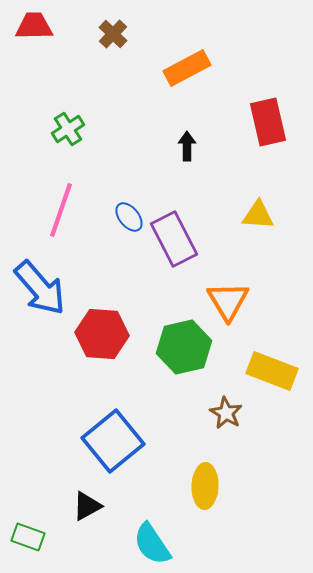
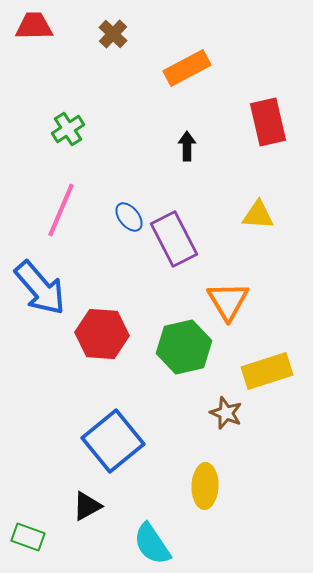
pink line: rotated 4 degrees clockwise
yellow rectangle: moved 5 px left; rotated 39 degrees counterclockwise
brown star: rotated 8 degrees counterclockwise
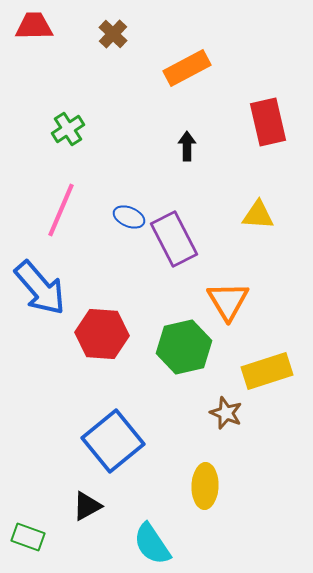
blue ellipse: rotated 28 degrees counterclockwise
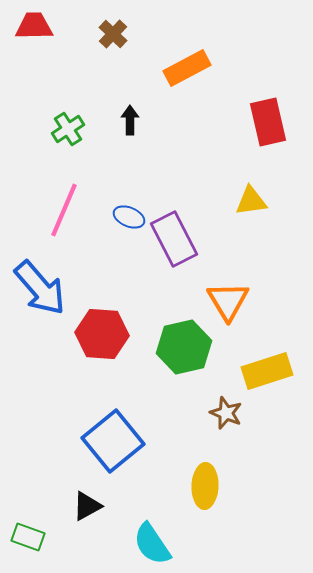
black arrow: moved 57 px left, 26 px up
pink line: moved 3 px right
yellow triangle: moved 7 px left, 14 px up; rotated 12 degrees counterclockwise
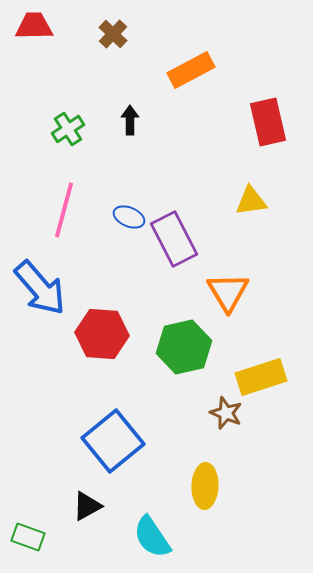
orange rectangle: moved 4 px right, 2 px down
pink line: rotated 8 degrees counterclockwise
orange triangle: moved 9 px up
yellow rectangle: moved 6 px left, 6 px down
cyan semicircle: moved 7 px up
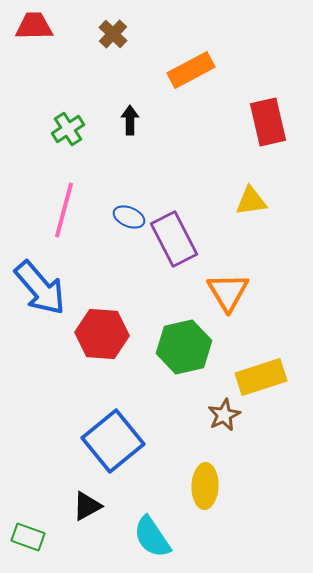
brown star: moved 2 px left, 2 px down; rotated 24 degrees clockwise
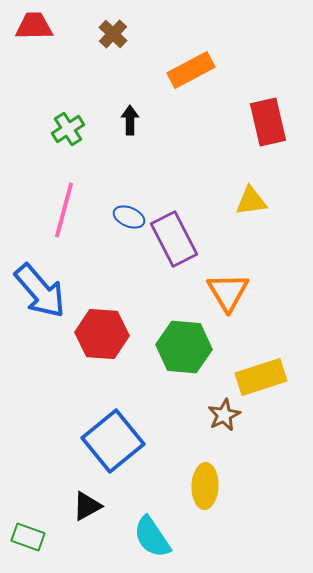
blue arrow: moved 3 px down
green hexagon: rotated 18 degrees clockwise
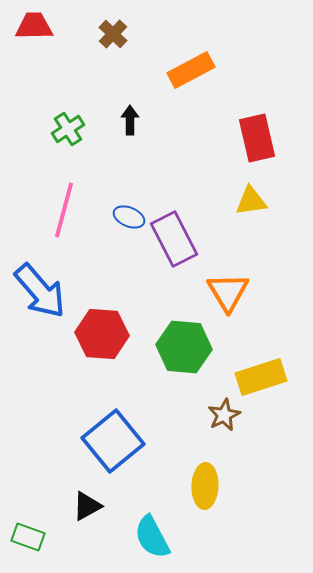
red rectangle: moved 11 px left, 16 px down
cyan semicircle: rotated 6 degrees clockwise
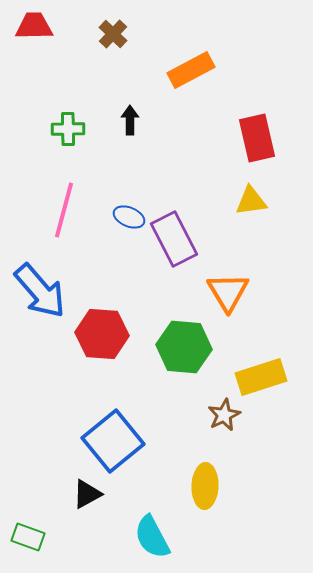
green cross: rotated 32 degrees clockwise
black triangle: moved 12 px up
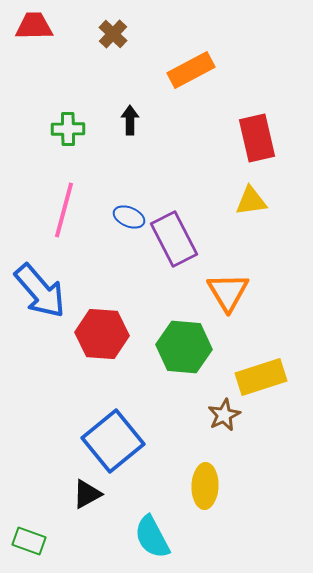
green rectangle: moved 1 px right, 4 px down
